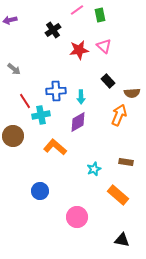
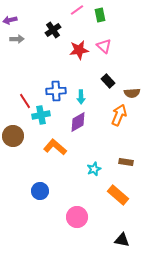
gray arrow: moved 3 px right, 30 px up; rotated 40 degrees counterclockwise
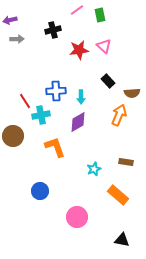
black cross: rotated 21 degrees clockwise
orange L-shape: rotated 30 degrees clockwise
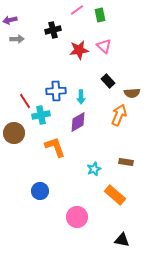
brown circle: moved 1 px right, 3 px up
orange rectangle: moved 3 px left
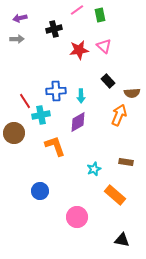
purple arrow: moved 10 px right, 2 px up
black cross: moved 1 px right, 1 px up
cyan arrow: moved 1 px up
orange L-shape: moved 1 px up
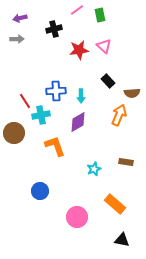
orange rectangle: moved 9 px down
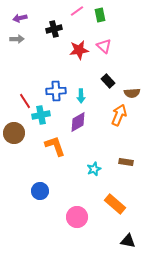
pink line: moved 1 px down
black triangle: moved 6 px right, 1 px down
